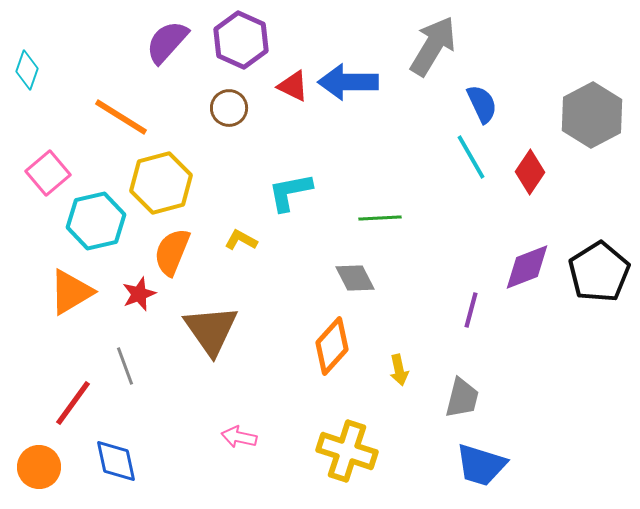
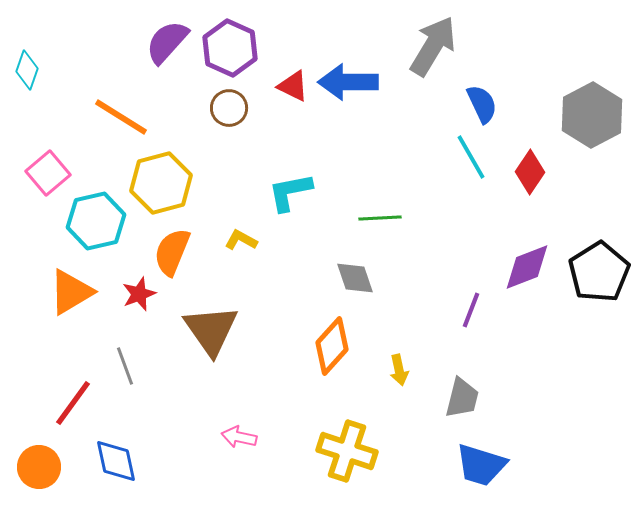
purple hexagon: moved 11 px left, 8 px down
gray diamond: rotated 9 degrees clockwise
purple line: rotated 6 degrees clockwise
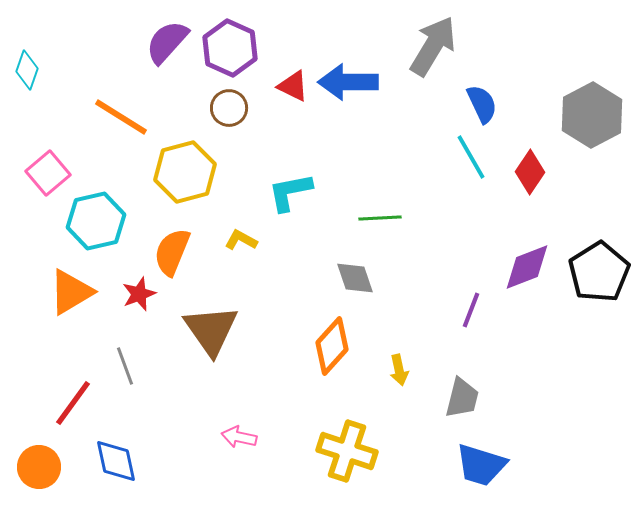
yellow hexagon: moved 24 px right, 11 px up
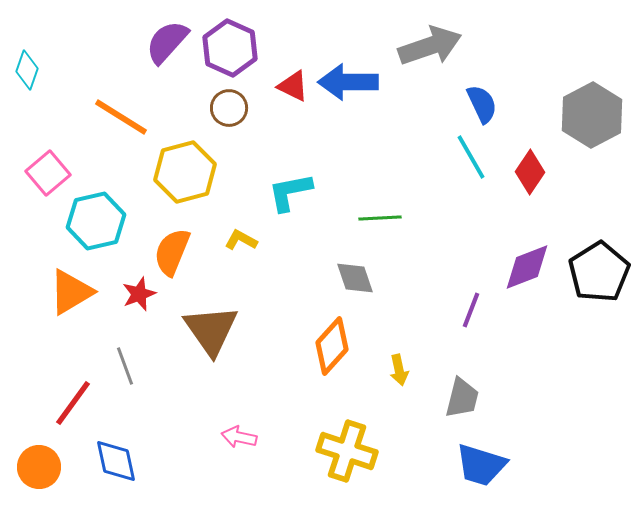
gray arrow: moved 3 px left; rotated 40 degrees clockwise
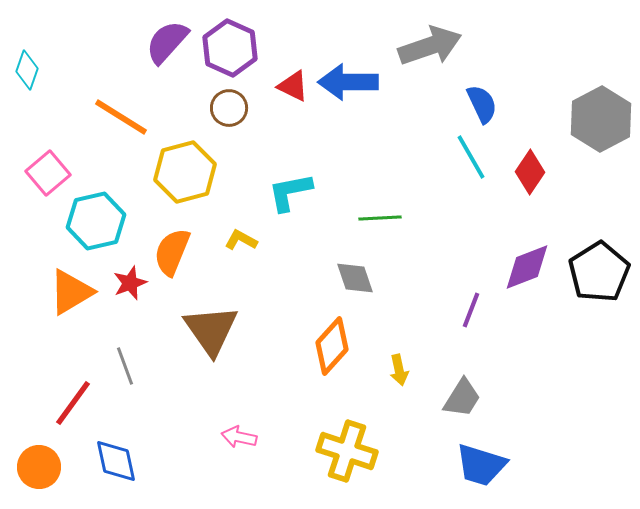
gray hexagon: moved 9 px right, 4 px down
red star: moved 9 px left, 11 px up
gray trapezoid: rotated 18 degrees clockwise
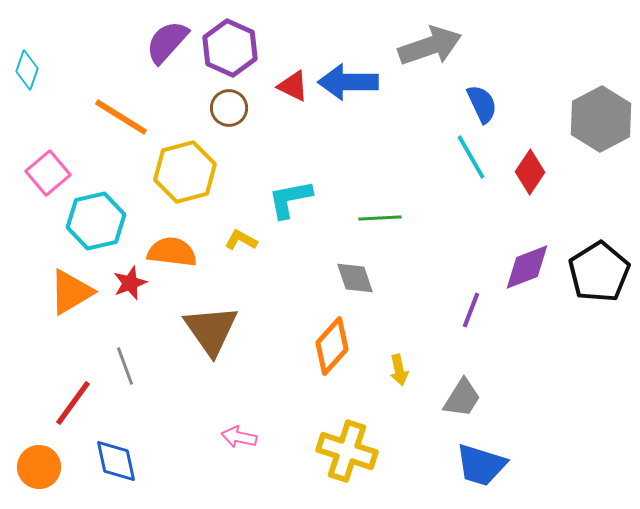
cyan L-shape: moved 7 px down
orange semicircle: rotated 75 degrees clockwise
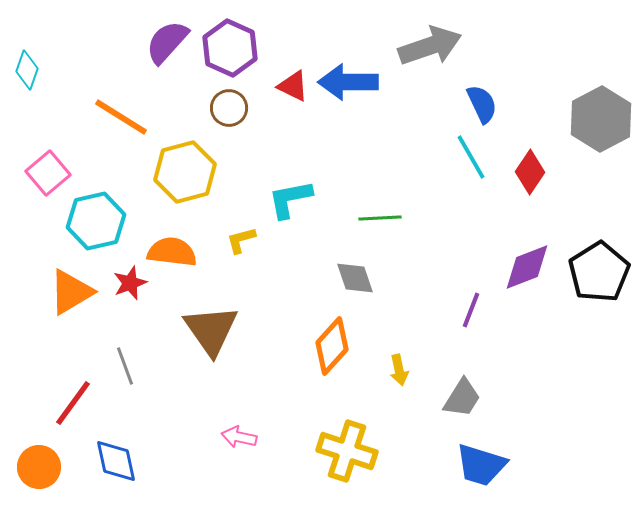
yellow L-shape: rotated 44 degrees counterclockwise
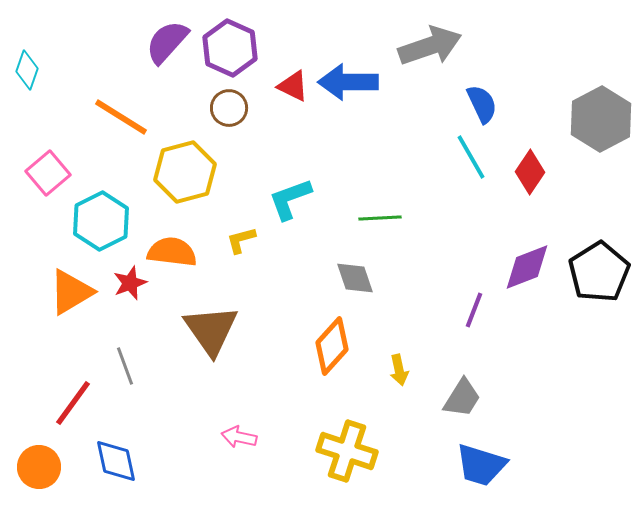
cyan L-shape: rotated 9 degrees counterclockwise
cyan hexagon: moved 5 px right; rotated 14 degrees counterclockwise
purple line: moved 3 px right
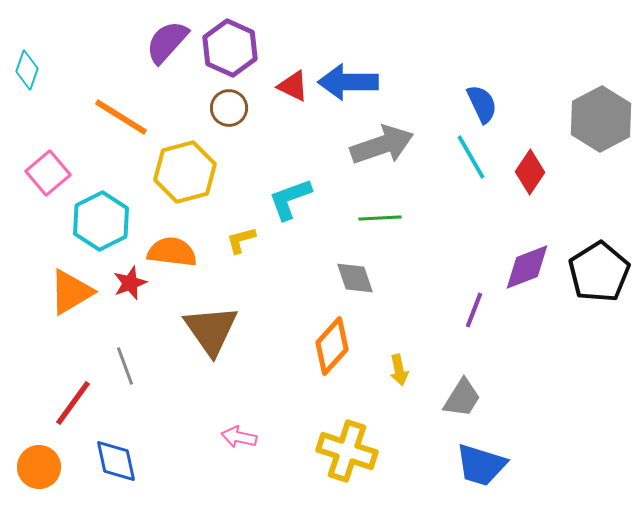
gray arrow: moved 48 px left, 99 px down
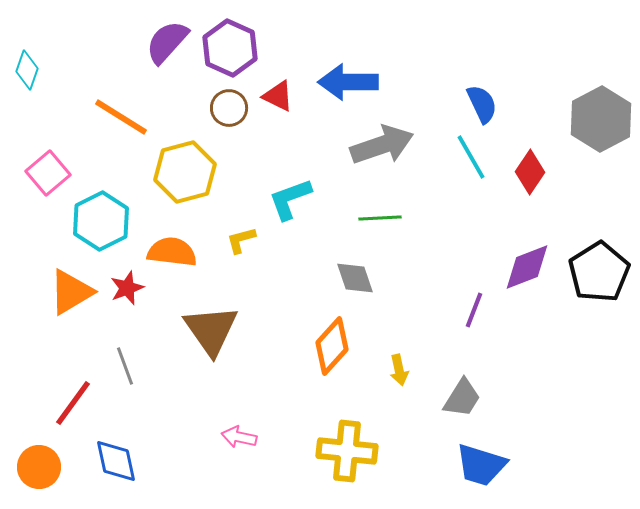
red triangle: moved 15 px left, 10 px down
red star: moved 3 px left, 5 px down
yellow cross: rotated 12 degrees counterclockwise
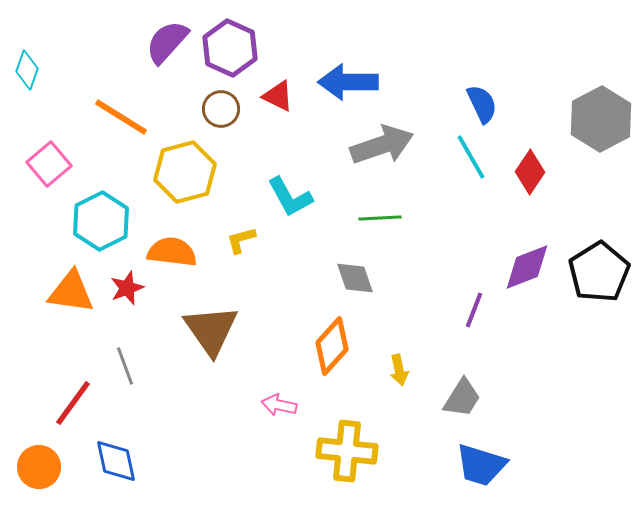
brown circle: moved 8 px left, 1 px down
pink square: moved 1 px right, 9 px up
cyan L-shape: moved 2 px up; rotated 99 degrees counterclockwise
orange triangle: rotated 39 degrees clockwise
pink arrow: moved 40 px right, 32 px up
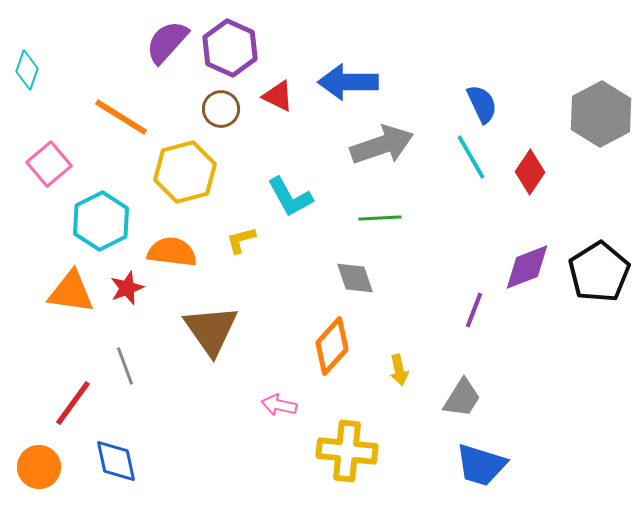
gray hexagon: moved 5 px up
